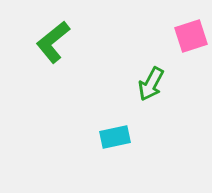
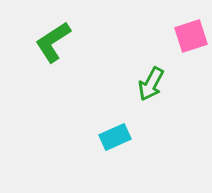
green L-shape: rotated 6 degrees clockwise
cyan rectangle: rotated 12 degrees counterclockwise
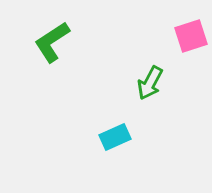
green L-shape: moved 1 px left
green arrow: moved 1 px left, 1 px up
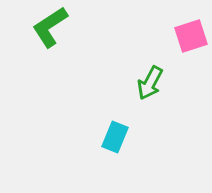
green L-shape: moved 2 px left, 15 px up
cyan rectangle: rotated 44 degrees counterclockwise
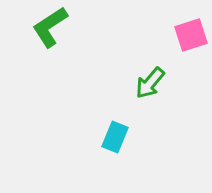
pink square: moved 1 px up
green arrow: rotated 12 degrees clockwise
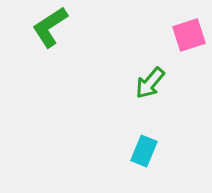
pink square: moved 2 px left
cyan rectangle: moved 29 px right, 14 px down
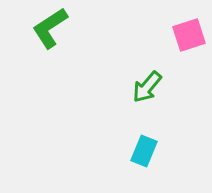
green L-shape: moved 1 px down
green arrow: moved 3 px left, 4 px down
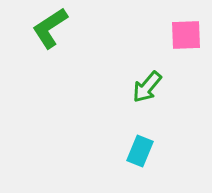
pink square: moved 3 px left; rotated 16 degrees clockwise
cyan rectangle: moved 4 px left
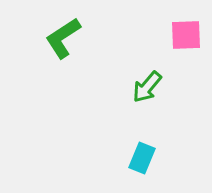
green L-shape: moved 13 px right, 10 px down
cyan rectangle: moved 2 px right, 7 px down
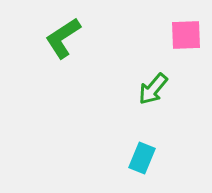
green arrow: moved 6 px right, 2 px down
